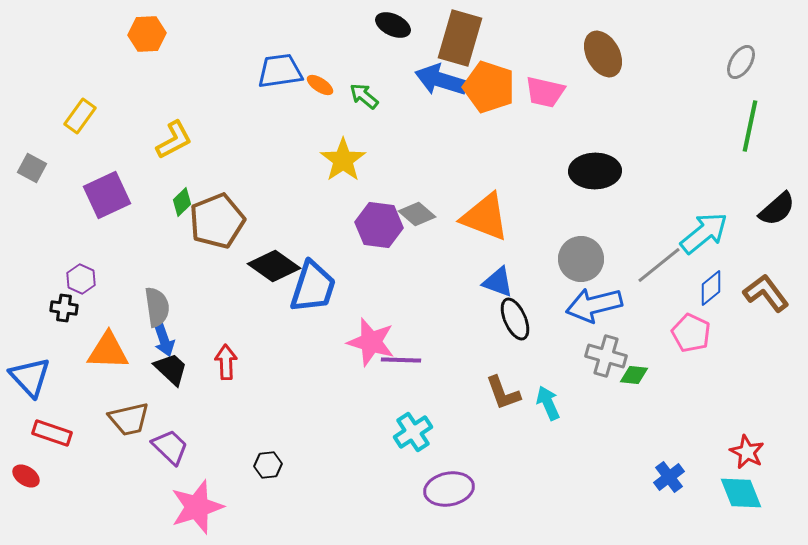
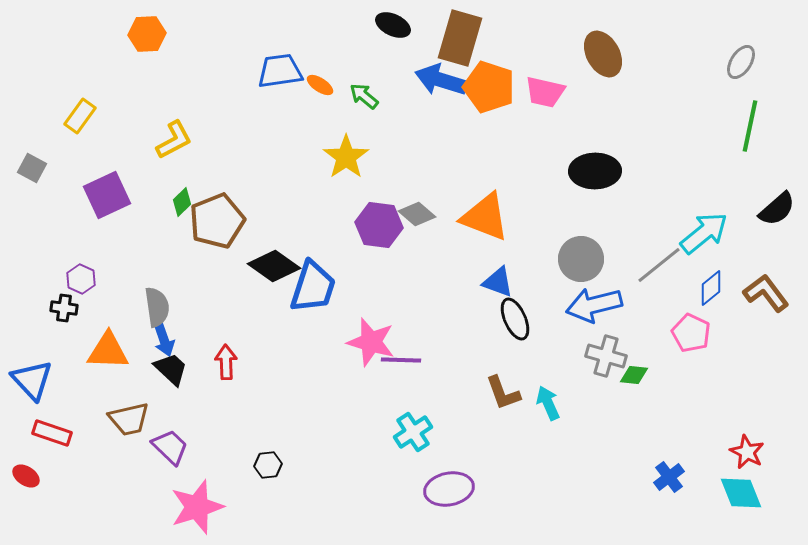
yellow star at (343, 160): moved 3 px right, 3 px up
blue triangle at (30, 377): moved 2 px right, 3 px down
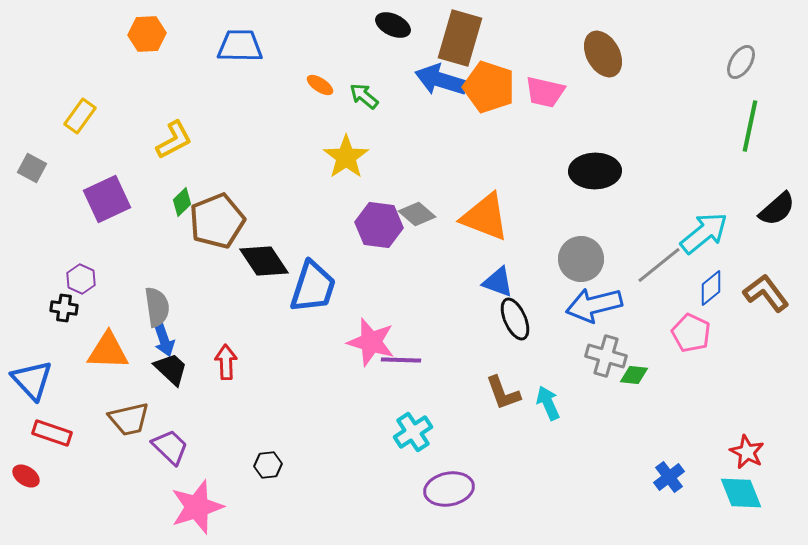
blue trapezoid at (280, 71): moved 40 px left, 25 px up; rotated 9 degrees clockwise
purple square at (107, 195): moved 4 px down
black diamond at (274, 266): moved 10 px left, 5 px up; rotated 21 degrees clockwise
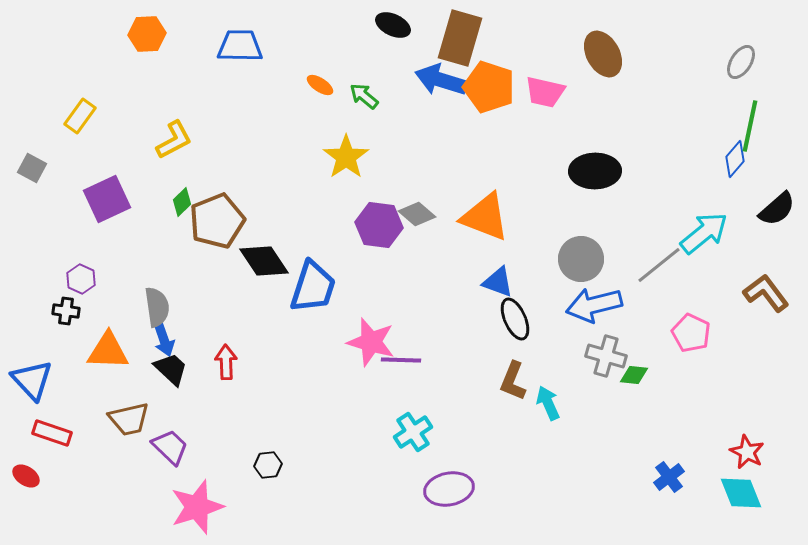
blue diamond at (711, 288): moved 24 px right, 129 px up; rotated 9 degrees counterclockwise
black cross at (64, 308): moved 2 px right, 3 px down
brown L-shape at (503, 393): moved 10 px right, 12 px up; rotated 42 degrees clockwise
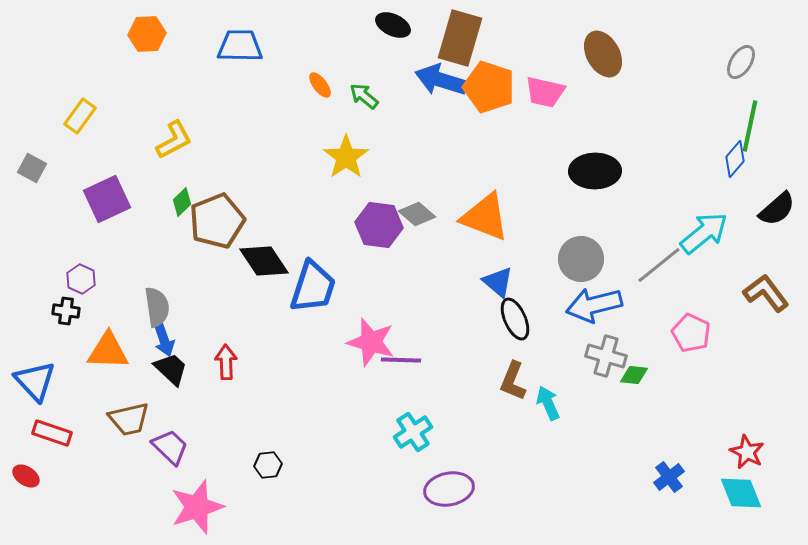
orange ellipse at (320, 85): rotated 20 degrees clockwise
blue triangle at (498, 282): rotated 20 degrees clockwise
blue triangle at (32, 380): moved 3 px right, 1 px down
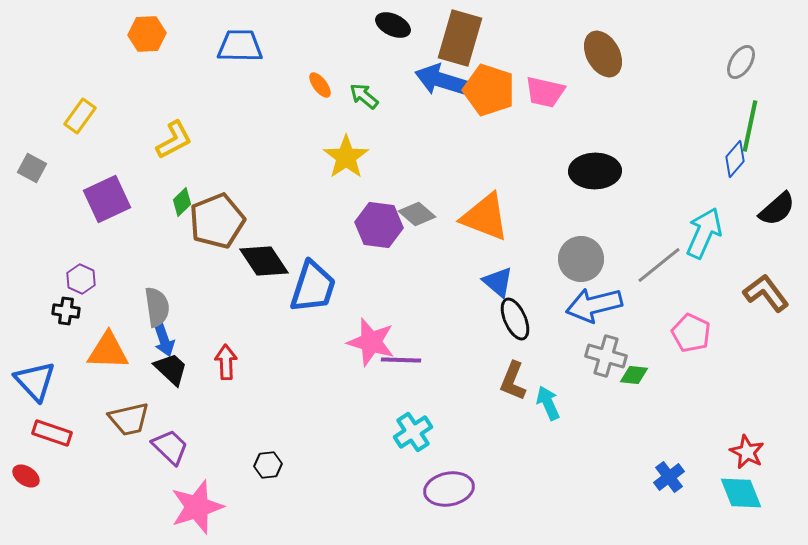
orange pentagon at (489, 87): moved 3 px down
cyan arrow at (704, 233): rotated 27 degrees counterclockwise
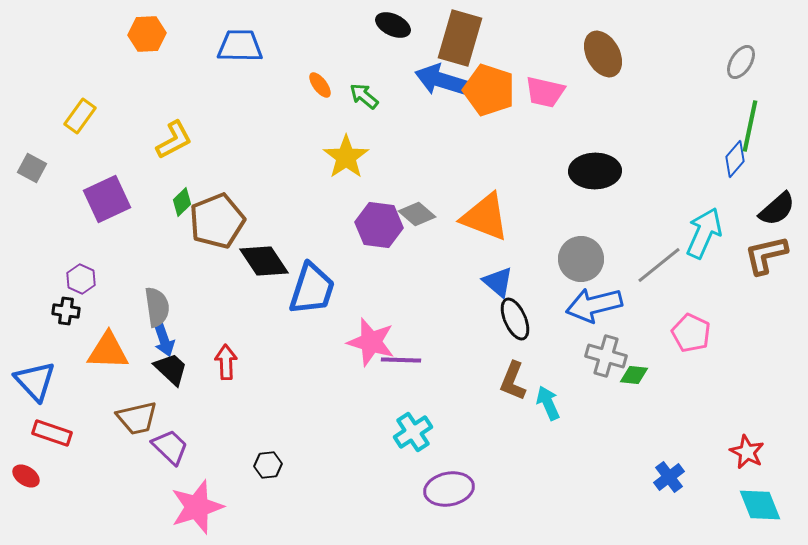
blue trapezoid at (313, 287): moved 1 px left, 2 px down
brown L-shape at (766, 293): moved 38 px up; rotated 66 degrees counterclockwise
brown trapezoid at (129, 419): moved 8 px right, 1 px up
cyan diamond at (741, 493): moved 19 px right, 12 px down
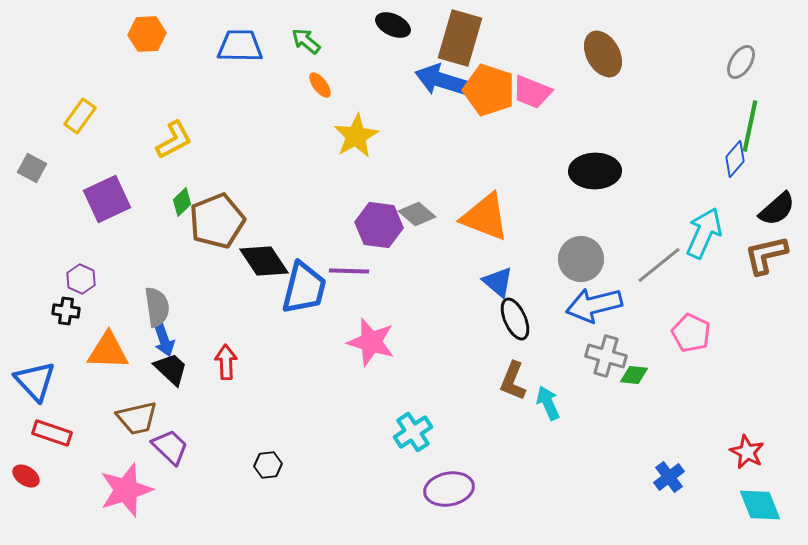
pink trapezoid at (545, 92): moved 13 px left; rotated 9 degrees clockwise
green arrow at (364, 96): moved 58 px left, 55 px up
yellow star at (346, 157): moved 10 px right, 21 px up; rotated 6 degrees clockwise
blue trapezoid at (312, 289): moved 8 px left, 1 px up; rotated 4 degrees counterclockwise
purple line at (401, 360): moved 52 px left, 89 px up
pink star at (197, 507): moved 71 px left, 17 px up
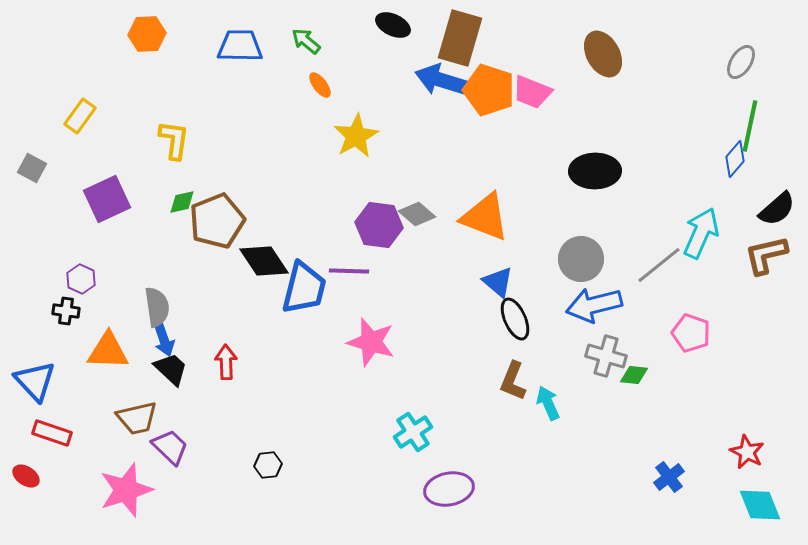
yellow L-shape at (174, 140): rotated 54 degrees counterclockwise
green diamond at (182, 202): rotated 32 degrees clockwise
cyan arrow at (704, 233): moved 3 px left
pink pentagon at (691, 333): rotated 6 degrees counterclockwise
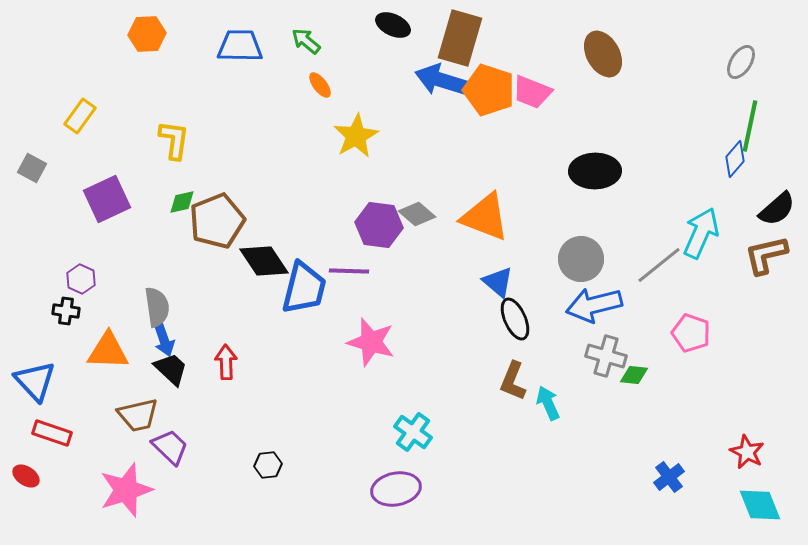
brown trapezoid at (137, 418): moved 1 px right, 3 px up
cyan cross at (413, 432): rotated 21 degrees counterclockwise
purple ellipse at (449, 489): moved 53 px left
